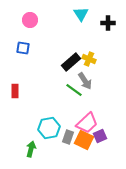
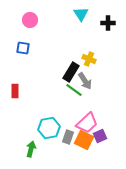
black rectangle: moved 10 px down; rotated 18 degrees counterclockwise
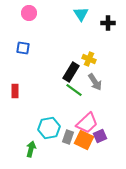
pink circle: moved 1 px left, 7 px up
gray arrow: moved 10 px right, 1 px down
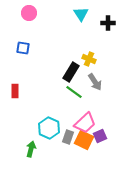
green line: moved 2 px down
pink trapezoid: moved 2 px left
cyan hexagon: rotated 25 degrees counterclockwise
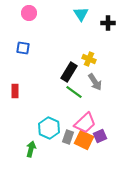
black rectangle: moved 2 px left
